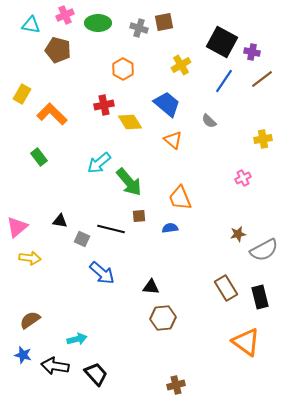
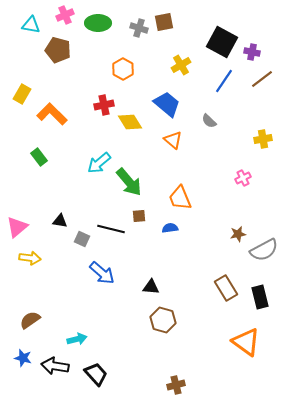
brown hexagon at (163, 318): moved 2 px down; rotated 20 degrees clockwise
blue star at (23, 355): moved 3 px down
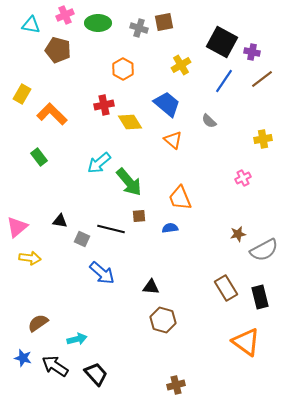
brown semicircle at (30, 320): moved 8 px right, 3 px down
black arrow at (55, 366): rotated 24 degrees clockwise
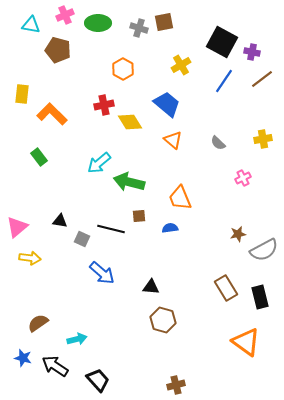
yellow rectangle at (22, 94): rotated 24 degrees counterclockwise
gray semicircle at (209, 121): moved 9 px right, 22 px down
green arrow at (129, 182): rotated 144 degrees clockwise
black trapezoid at (96, 374): moved 2 px right, 6 px down
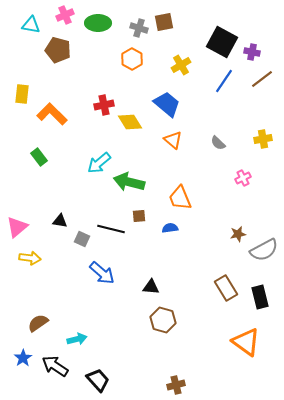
orange hexagon at (123, 69): moved 9 px right, 10 px up
blue star at (23, 358): rotated 24 degrees clockwise
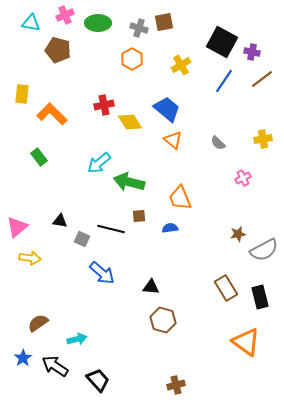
cyan triangle at (31, 25): moved 2 px up
blue trapezoid at (167, 104): moved 5 px down
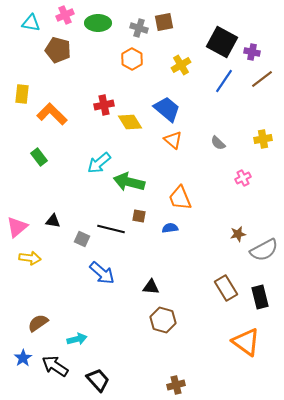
brown square at (139, 216): rotated 16 degrees clockwise
black triangle at (60, 221): moved 7 px left
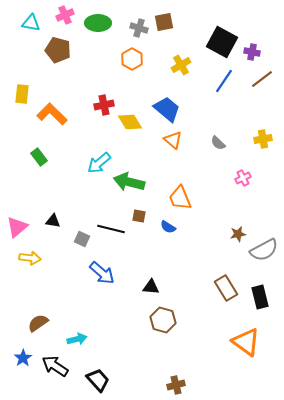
blue semicircle at (170, 228): moved 2 px left, 1 px up; rotated 140 degrees counterclockwise
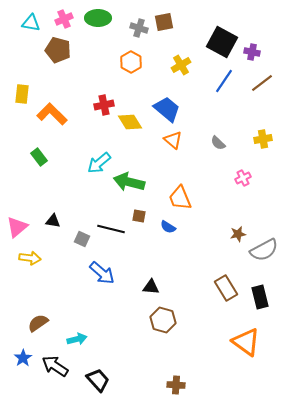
pink cross at (65, 15): moved 1 px left, 4 px down
green ellipse at (98, 23): moved 5 px up
orange hexagon at (132, 59): moved 1 px left, 3 px down
brown line at (262, 79): moved 4 px down
brown cross at (176, 385): rotated 18 degrees clockwise
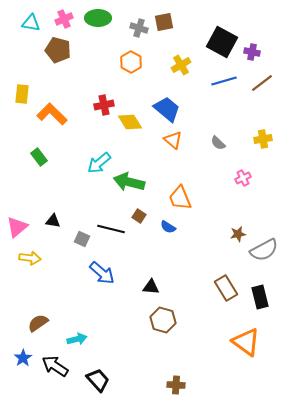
blue line at (224, 81): rotated 40 degrees clockwise
brown square at (139, 216): rotated 24 degrees clockwise
